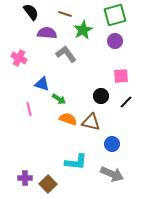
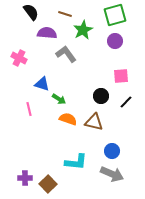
brown triangle: moved 3 px right
blue circle: moved 7 px down
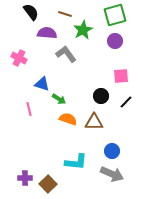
brown triangle: rotated 12 degrees counterclockwise
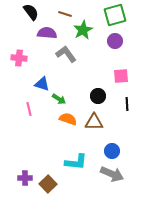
pink cross: rotated 21 degrees counterclockwise
black circle: moved 3 px left
black line: moved 1 px right, 2 px down; rotated 48 degrees counterclockwise
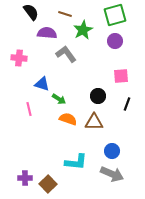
black line: rotated 24 degrees clockwise
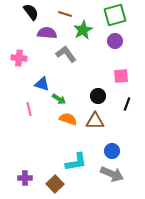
brown triangle: moved 1 px right, 1 px up
cyan L-shape: rotated 15 degrees counterclockwise
brown square: moved 7 px right
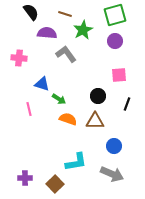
pink square: moved 2 px left, 1 px up
blue circle: moved 2 px right, 5 px up
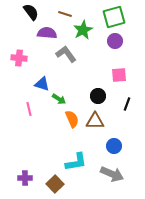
green square: moved 1 px left, 2 px down
orange semicircle: moved 4 px right; rotated 48 degrees clockwise
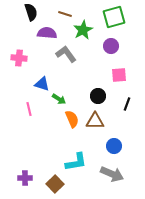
black semicircle: rotated 18 degrees clockwise
purple circle: moved 4 px left, 5 px down
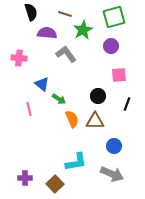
blue triangle: rotated 21 degrees clockwise
